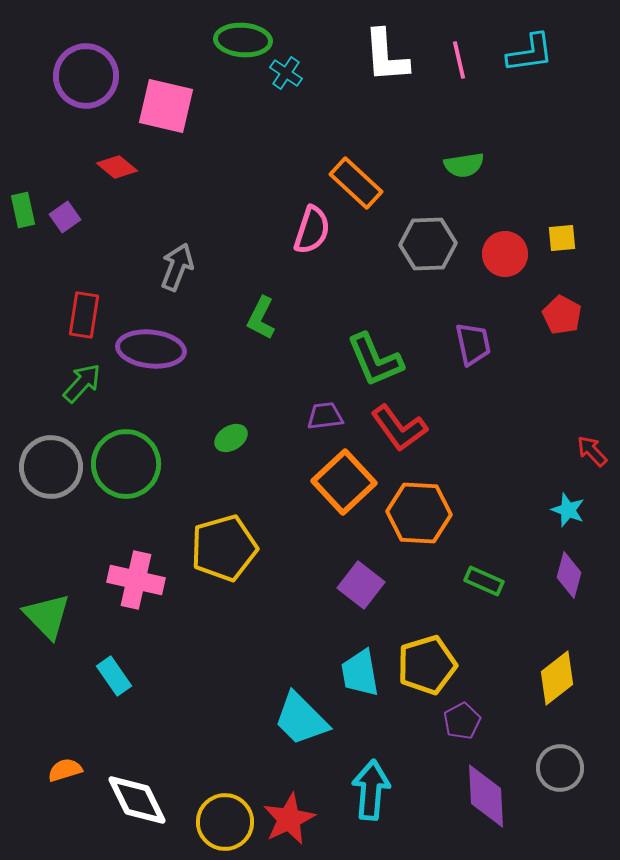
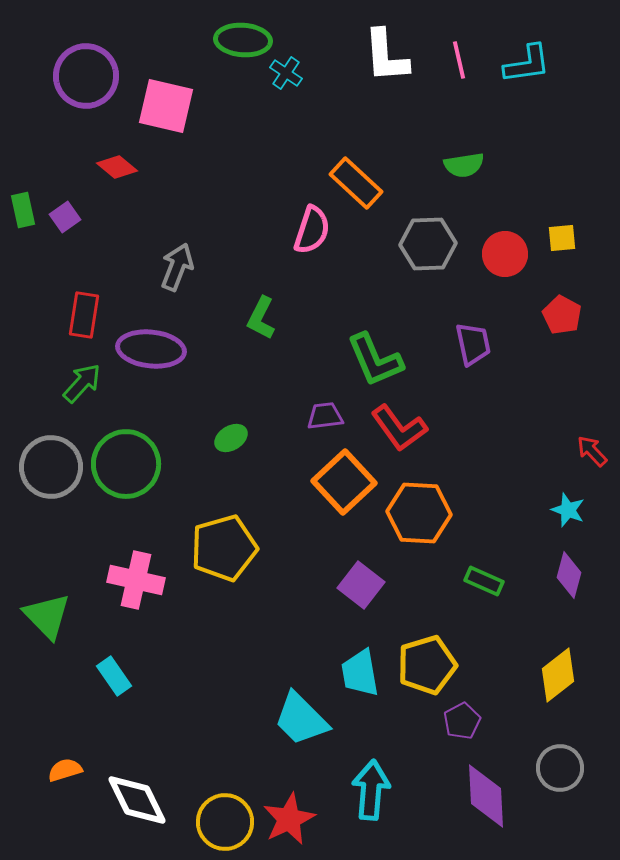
cyan L-shape at (530, 53): moved 3 px left, 11 px down
yellow diamond at (557, 678): moved 1 px right, 3 px up
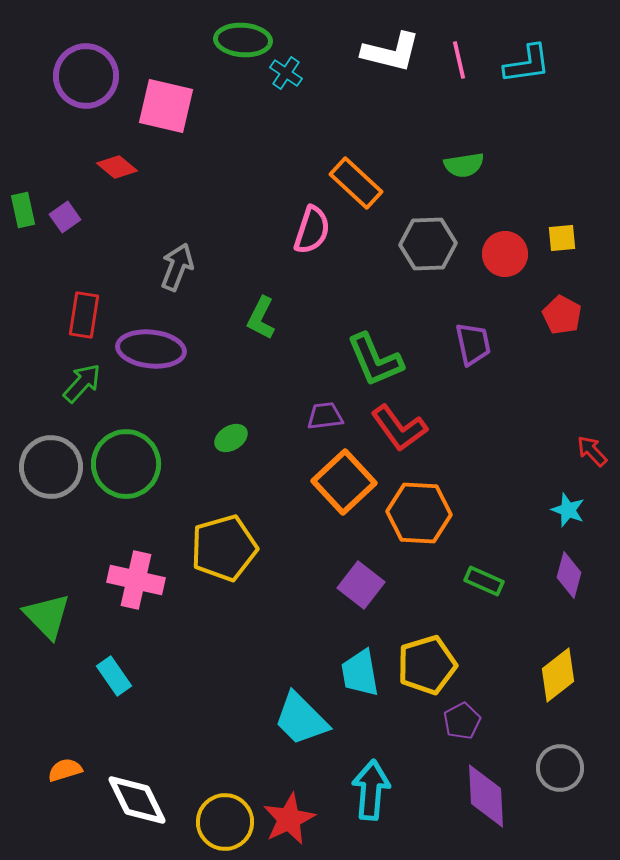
white L-shape at (386, 56): moved 5 px right, 4 px up; rotated 72 degrees counterclockwise
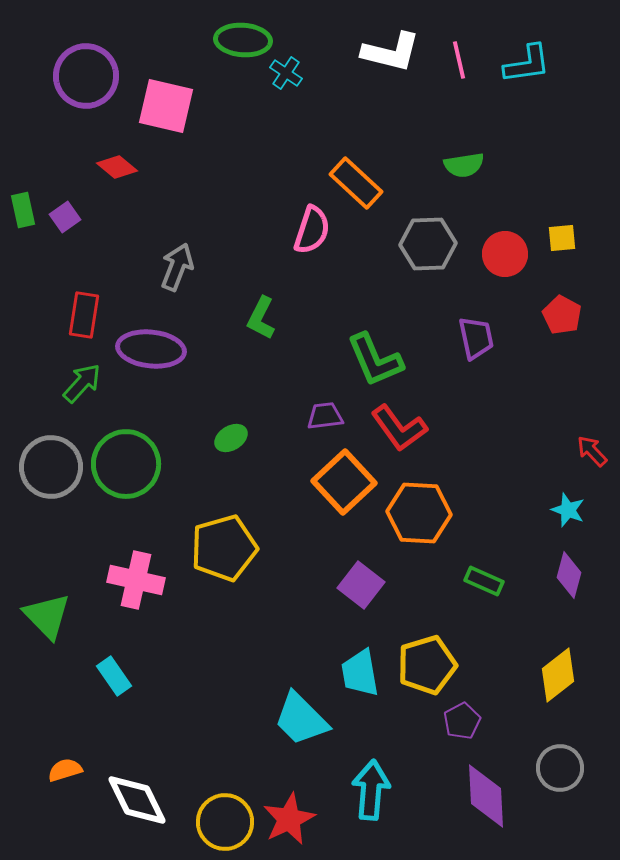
purple trapezoid at (473, 344): moved 3 px right, 6 px up
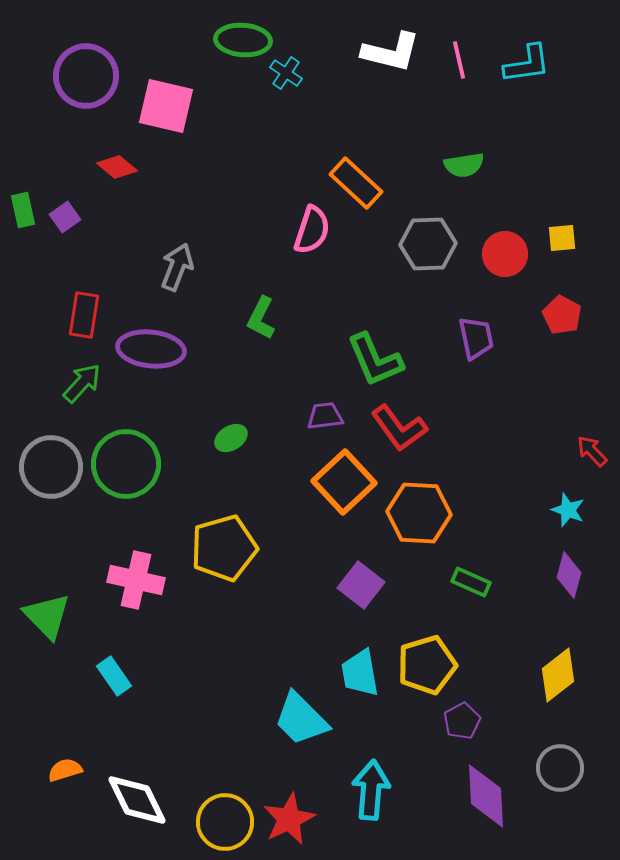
green rectangle at (484, 581): moved 13 px left, 1 px down
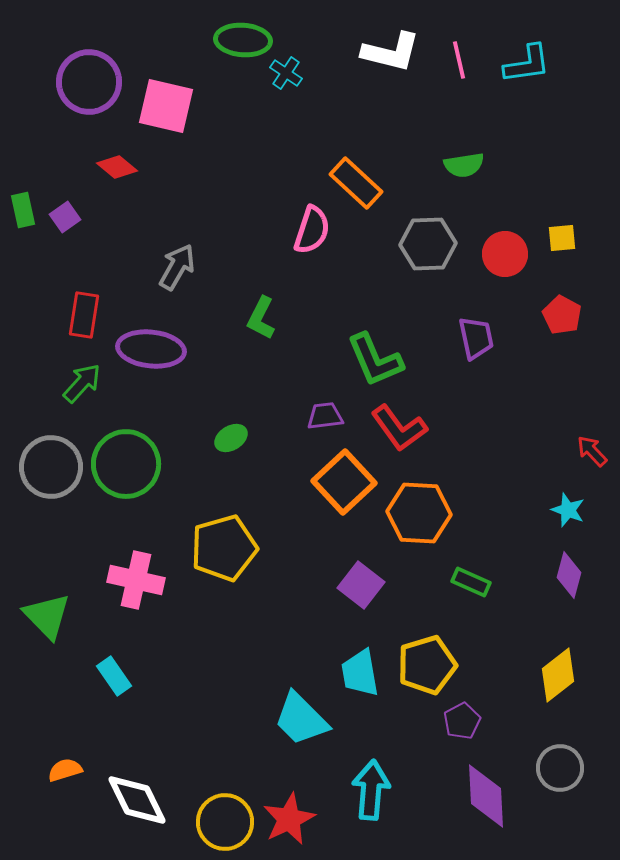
purple circle at (86, 76): moved 3 px right, 6 px down
gray arrow at (177, 267): rotated 9 degrees clockwise
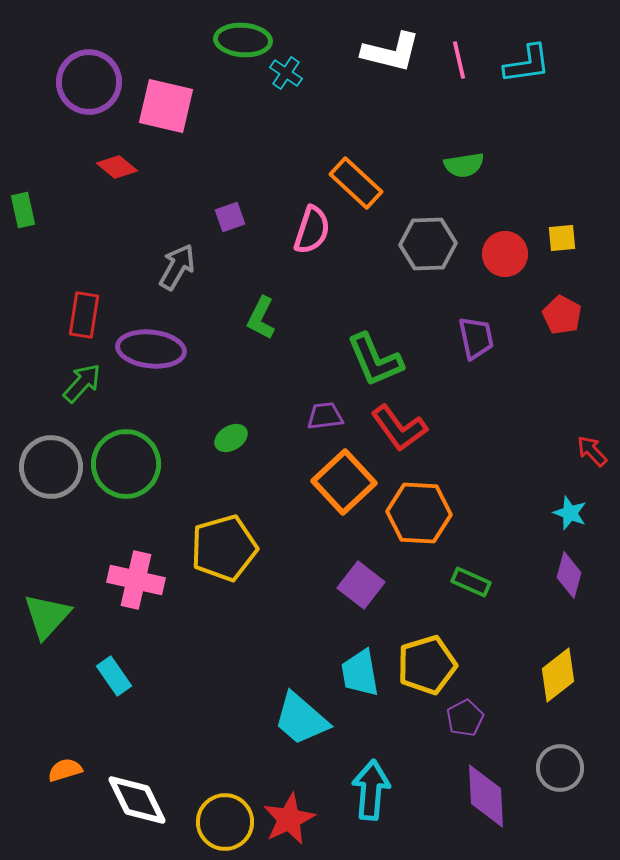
purple square at (65, 217): moved 165 px right; rotated 16 degrees clockwise
cyan star at (568, 510): moved 2 px right, 3 px down
green triangle at (47, 616): rotated 26 degrees clockwise
cyan trapezoid at (301, 719): rotated 4 degrees counterclockwise
purple pentagon at (462, 721): moved 3 px right, 3 px up
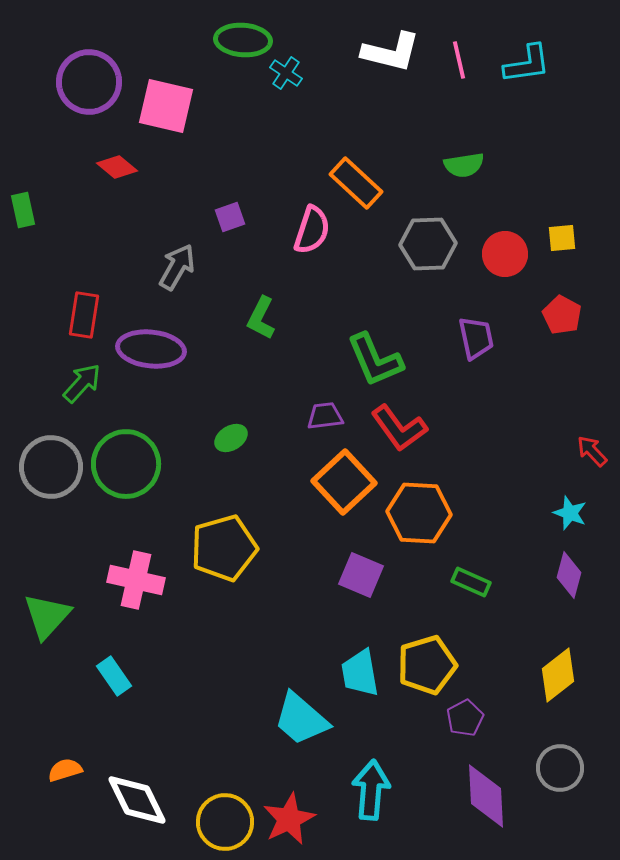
purple square at (361, 585): moved 10 px up; rotated 15 degrees counterclockwise
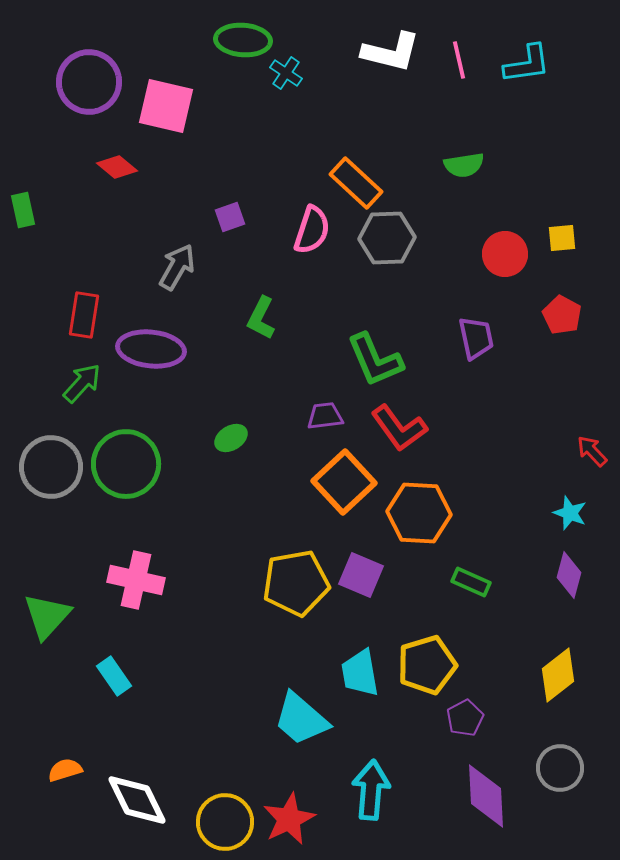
gray hexagon at (428, 244): moved 41 px left, 6 px up
yellow pentagon at (224, 548): moved 72 px right, 35 px down; rotated 6 degrees clockwise
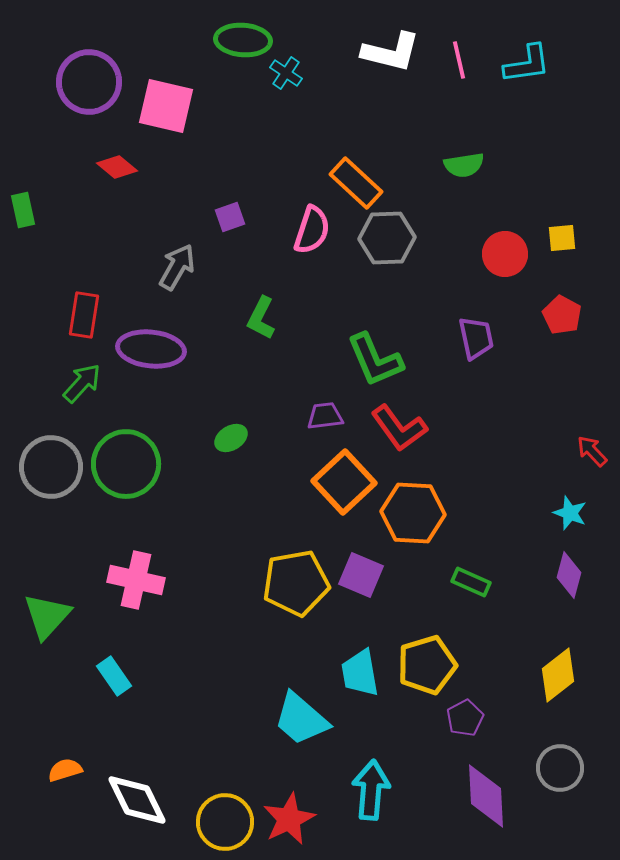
orange hexagon at (419, 513): moved 6 px left
